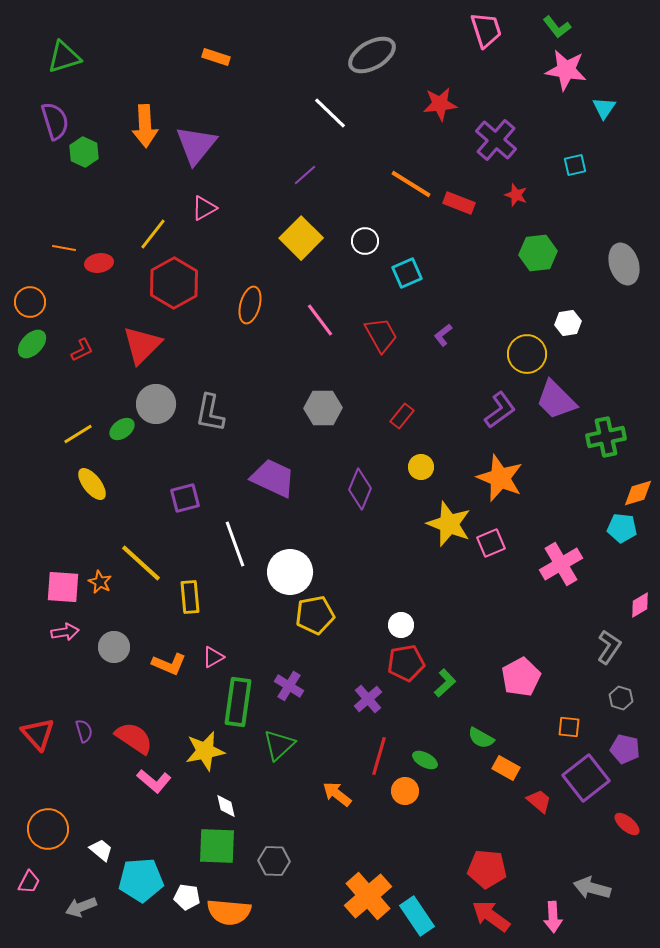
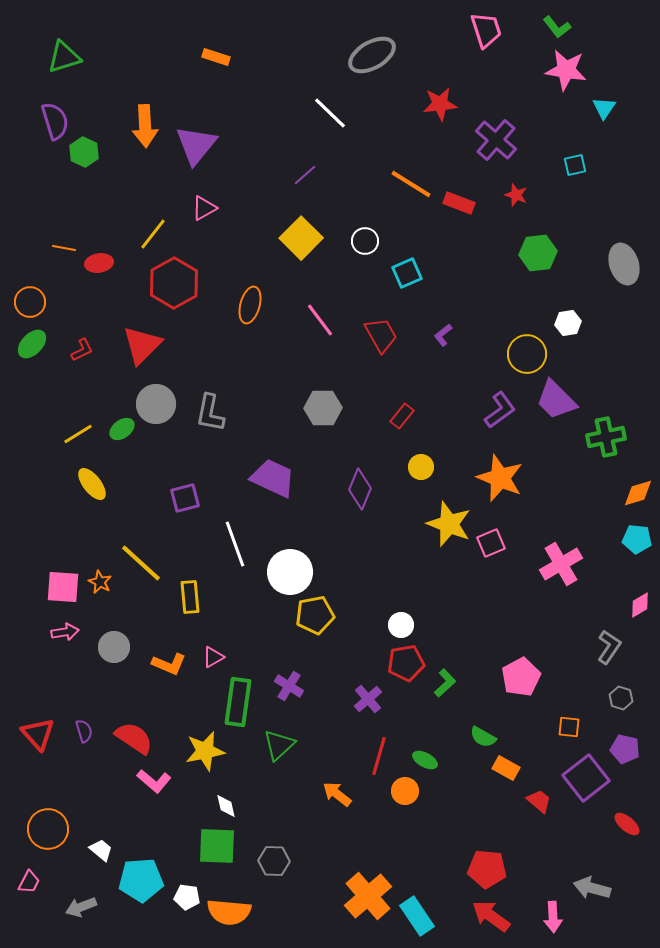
cyan pentagon at (622, 528): moved 15 px right, 11 px down
green semicircle at (481, 738): moved 2 px right, 1 px up
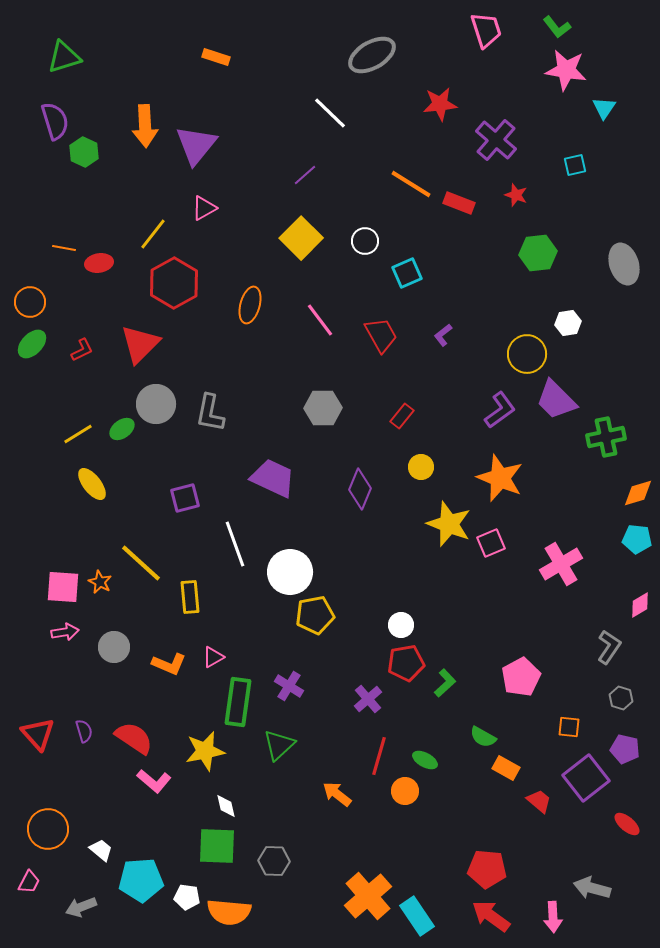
red triangle at (142, 345): moved 2 px left, 1 px up
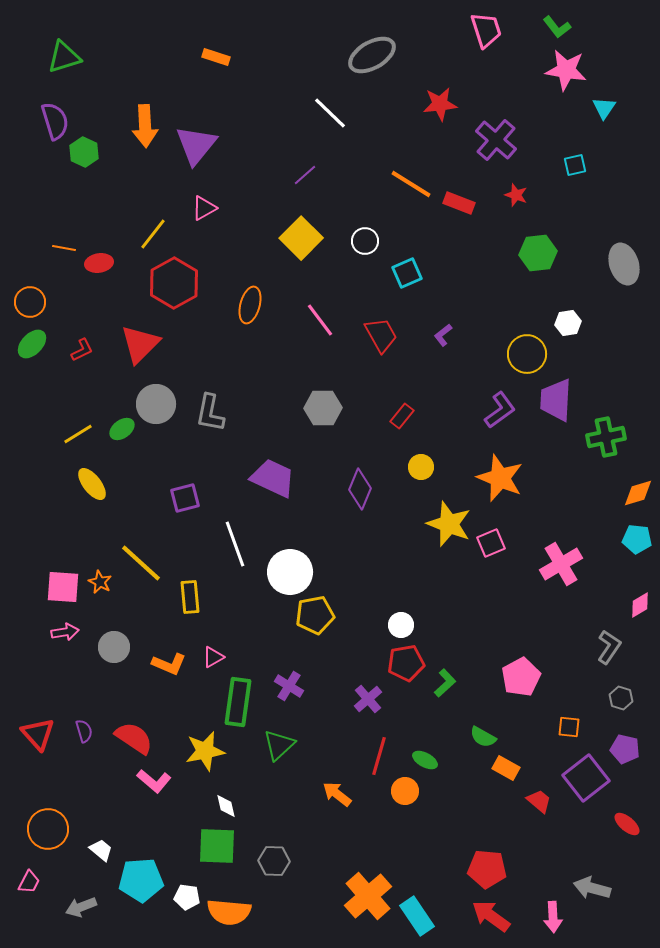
purple trapezoid at (556, 400): rotated 48 degrees clockwise
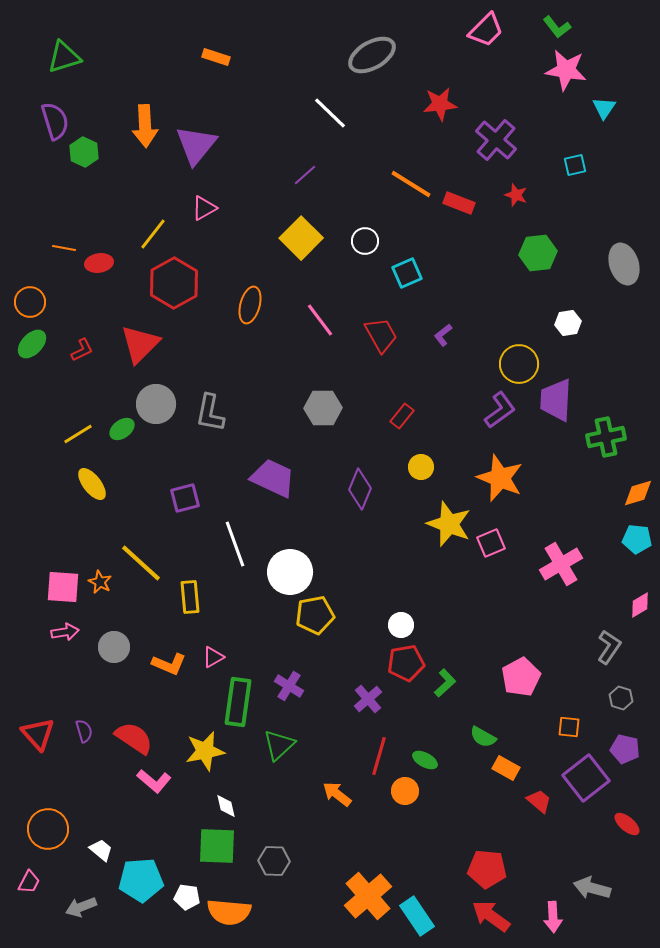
pink trapezoid at (486, 30): rotated 63 degrees clockwise
yellow circle at (527, 354): moved 8 px left, 10 px down
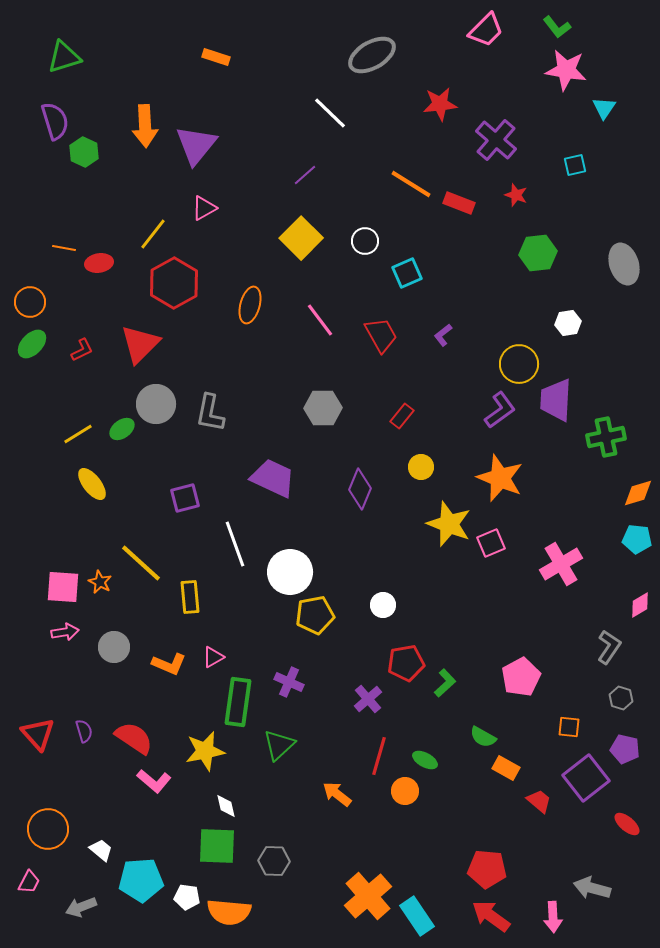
white circle at (401, 625): moved 18 px left, 20 px up
purple cross at (289, 686): moved 4 px up; rotated 8 degrees counterclockwise
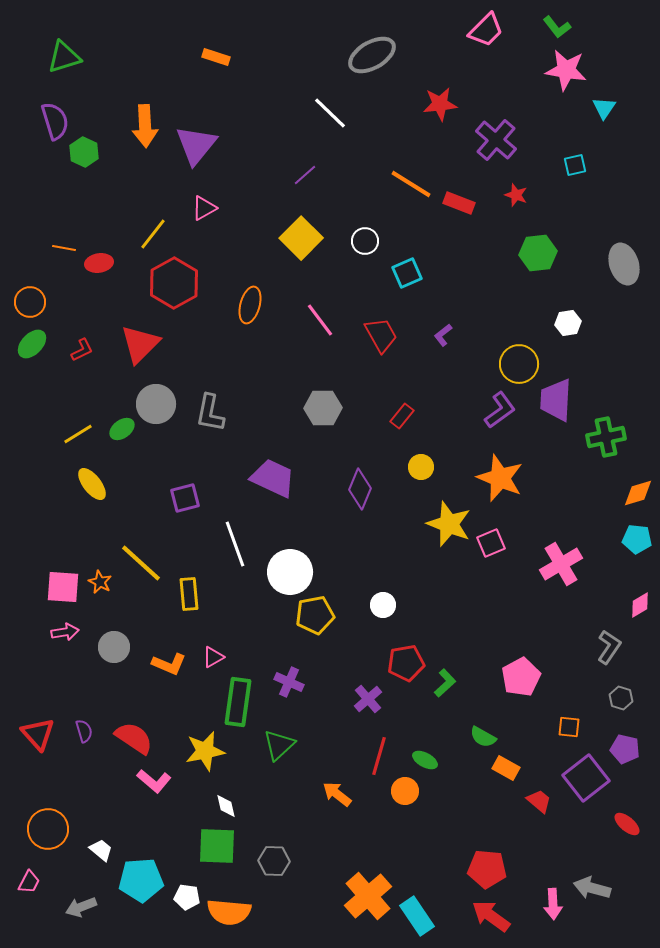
yellow rectangle at (190, 597): moved 1 px left, 3 px up
pink arrow at (553, 917): moved 13 px up
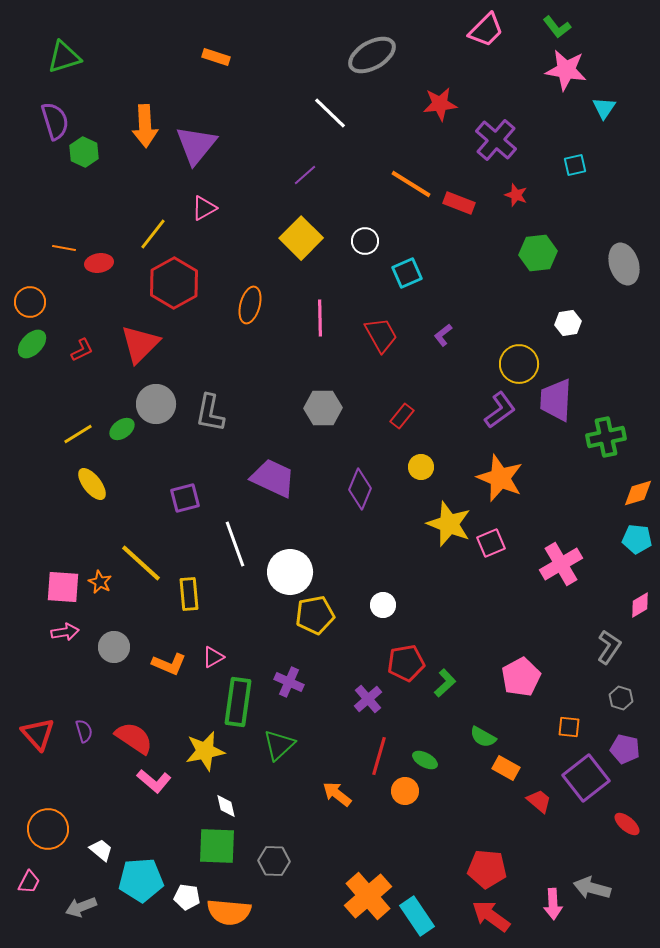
pink line at (320, 320): moved 2 px up; rotated 36 degrees clockwise
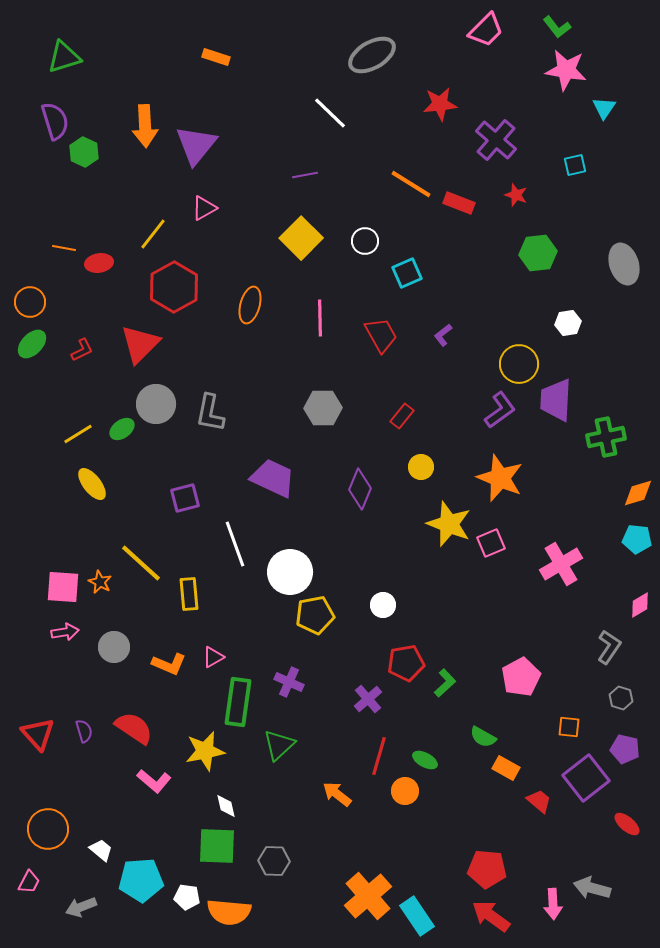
purple line at (305, 175): rotated 30 degrees clockwise
red hexagon at (174, 283): moved 4 px down
red semicircle at (134, 738): moved 10 px up
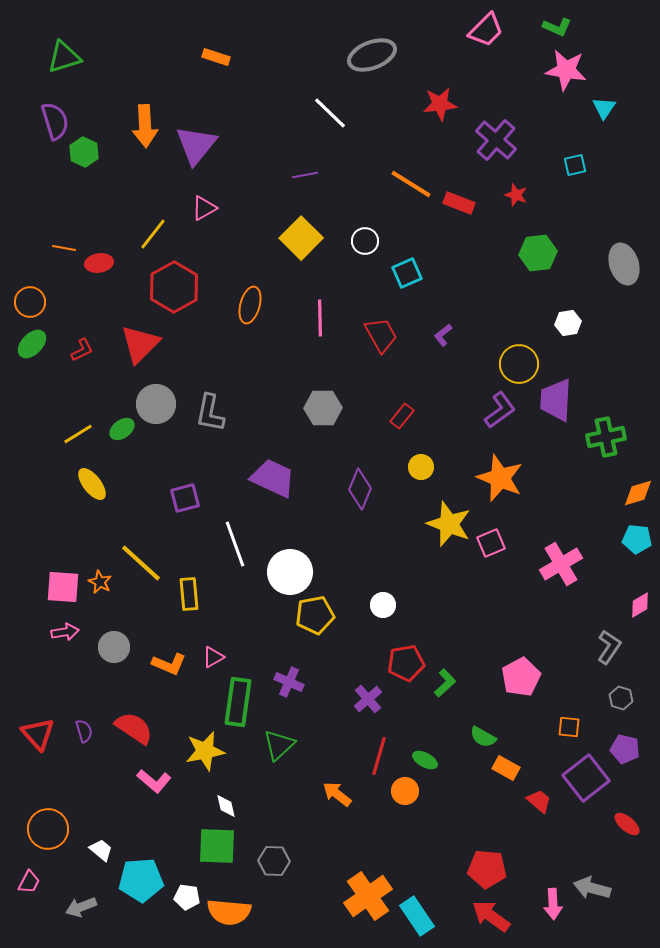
green L-shape at (557, 27): rotated 28 degrees counterclockwise
gray ellipse at (372, 55): rotated 9 degrees clockwise
orange cross at (368, 896): rotated 6 degrees clockwise
